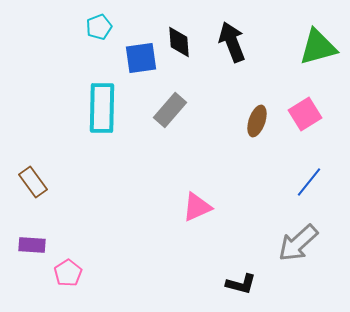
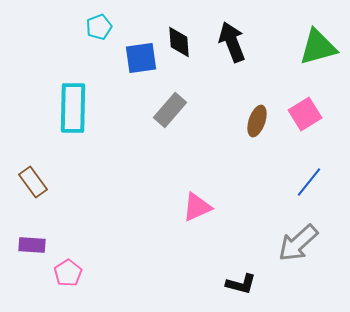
cyan rectangle: moved 29 px left
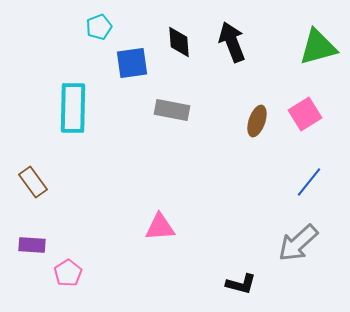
blue square: moved 9 px left, 5 px down
gray rectangle: moved 2 px right; rotated 60 degrees clockwise
pink triangle: moved 37 px left, 20 px down; rotated 20 degrees clockwise
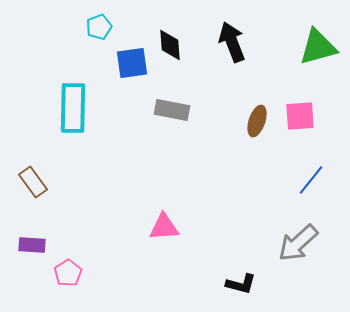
black diamond: moved 9 px left, 3 px down
pink square: moved 5 px left, 2 px down; rotated 28 degrees clockwise
blue line: moved 2 px right, 2 px up
pink triangle: moved 4 px right
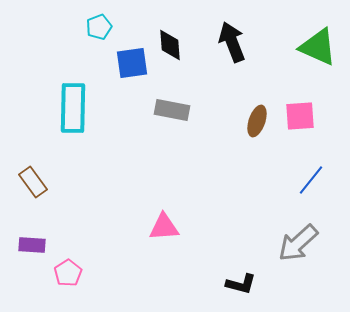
green triangle: rotated 39 degrees clockwise
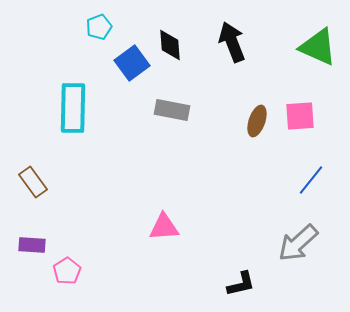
blue square: rotated 28 degrees counterclockwise
pink pentagon: moved 1 px left, 2 px up
black L-shape: rotated 28 degrees counterclockwise
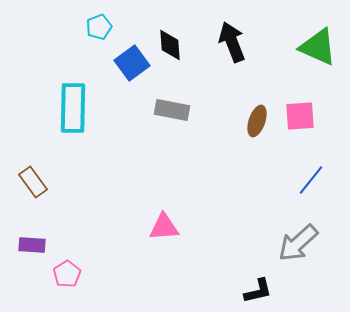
pink pentagon: moved 3 px down
black L-shape: moved 17 px right, 7 px down
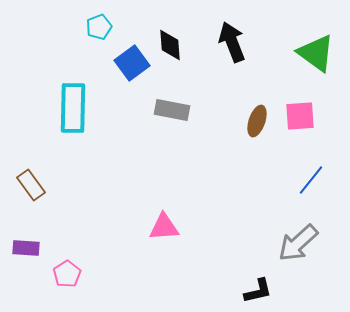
green triangle: moved 2 px left, 6 px down; rotated 12 degrees clockwise
brown rectangle: moved 2 px left, 3 px down
purple rectangle: moved 6 px left, 3 px down
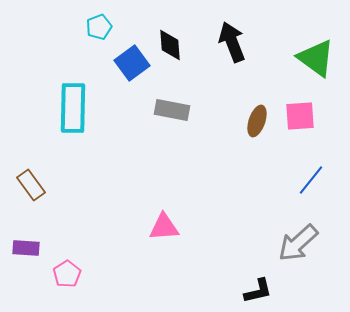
green triangle: moved 5 px down
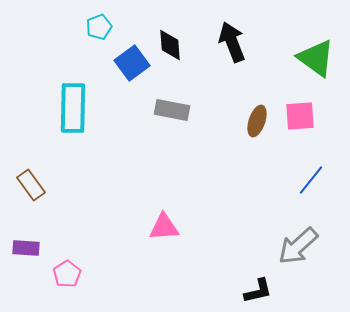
gray arrow: moved 3 px down
